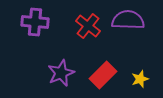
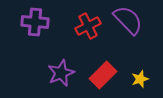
purple semicircle: rotated 44 degrees clockwise
red cross: rotated 25 degrees clockwise
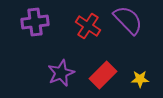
purple cross: rotated 12 degrees counterclockwise
red cross: rotated 30 degrees counterclockwise
yellow star: rotated 18 degrees clockwise
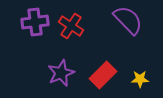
red cross: moved 17 px left
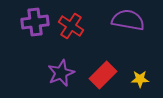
purple semicircle: rotated 36 degrees counterclockwise
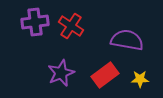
purple semicircle: moved 1 px left, 20 px down
red rectangle: moved 2 px right; rotated 8 degrees clockwise
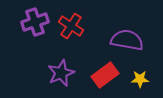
purple cross: rotated 12 degrees counterclockwise
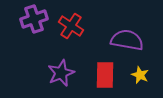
purple cross: moved 1 px left, 3 px up
red rectangle: rotated 52 degrees counterclockwise
yellow star: moved 4 px up; rotated 24 degrees clockwise
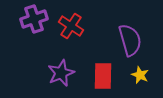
purple semicircle: moved 3 px right; rotated 64 degrees clockwise
red rectangle: moved 2 px left, 1 px down
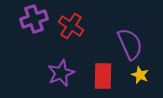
purple semicircle: moved 4 px down; rotated 8 degrees counterclockwise
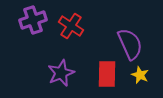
purple cross: moved 1 px left, 1 px down
red rectangle: moved 4 px right, 2 px up
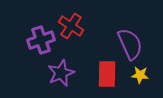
purple cross: moved 8 px right, 20 px down
yellow star: rotated 18 degrees counterclockwise
